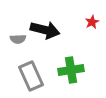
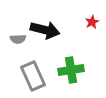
gray rectangle: moved 2 px right
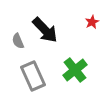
black arrow: rotated 32 degrees clockwise
gray semicircle: moved 2 px down; rotated 70 degrees clockwise
green cross: moved 4 px right; rotated 30 degrees counterclockwise
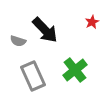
gray semicircle: rotated 49 degrees counterclockwise
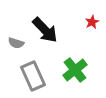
gray semicircle: moved 2 px left, 2 px down
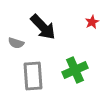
black arrow: moved 2 px left, 3 px up
green cross: rotated 15 degrees clockwise
gray rectangle: rotated 20 degrees clockwise
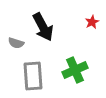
black arrow: rotated 16 degrees clockwise
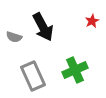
red star: moved 1 px up
gray semicircle: moved 2 px left, 6 px up
gray rectangle: rotated 20 degrees counterclockwise
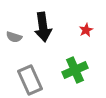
red star: moved 6 px left, 9 px down
black arrow: rotated 20 degrees clockwise
gray rectangle: moved 3 px left, 4 px down
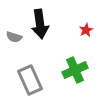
black arrow: moved 3 px left, 3 px up
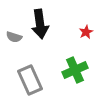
red star: moved 2 px down
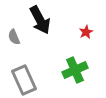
black arrow: moved 4 px up; rotated 20 degrees counterclockwise
gray semicircle: rotated 49 degrees clockwise
gray rectangle: moved 6 px left
